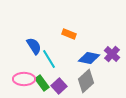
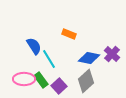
green rectangle: moved 1 px left, 3 px up
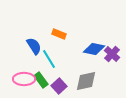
orange rectangle: moved 10 px left
blue diamond: moved 5 px right, 9 px up
gray diamond: rotated 30 degrees clockwise
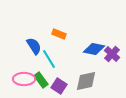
purple square: rotated 14 degrees counterclockwise
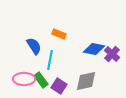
cyan line: moved 1 px right, 1 px down; rotated 42 degrees clockwise
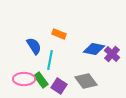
gray diamond: rotated 65 degrees clockwise
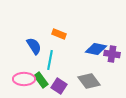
blue diamond: moved 2 px right
purple cross: rotated 35 degrees counterclockwise
gray diamond: moved 3 px right
